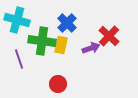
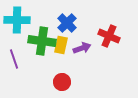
cyan cross: rotated 15 degrees counterclockwise
red cross: rotated 20 degrees counterclockwise
purple arrow: moved 9 px left
purple line: moved 5 px left
red circle: moved 4 px right, 2 px up
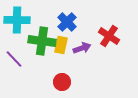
blue cross: moved 1 px up
red cross: rotated 10 degrees clockwise
purple line: rotated 24 degrees counterclockwise
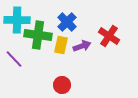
green cross: moved 4 px left, 6 px up
purple arrow: moved 2 px up
red circle: moved 3 px down
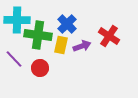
blue cross: moved 2 px down
red circle: moved 22 px left, 17 px up
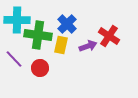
purple arrow: moved 6 px right
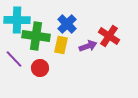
green cross: moved 2 px left, 1 px down
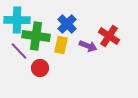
purple arrow: rotated 42 degrees clockwise
purple line: moved 5 px right, 8 px up
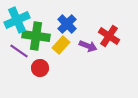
cyan cross: rotated 25 degrees counterclockwise
yellow rectangle: rotated 30 degrees clockwise
purple line: rotated 12 degrees counterclockwise
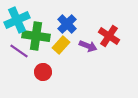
red circle: moved 3 px right, 4 px down
